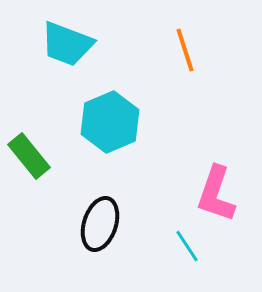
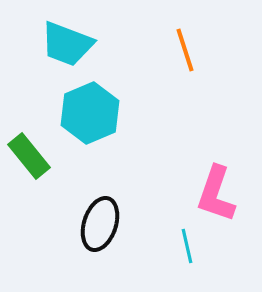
cyan hexagon: moved 20 px left, 9 px up
cyan line: rotated 20 degrees clockwise
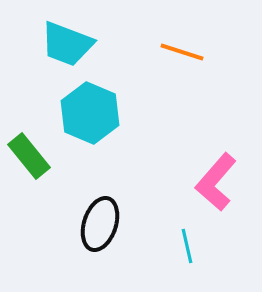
orange line: moved 3 px left, 2 px down; rotated 54 degrees counterclockwise
cyan hexagon: rotated 14 degrees counterclockwise
pink L-shape: moved 12 px up; rotated 22 degrees clockwise
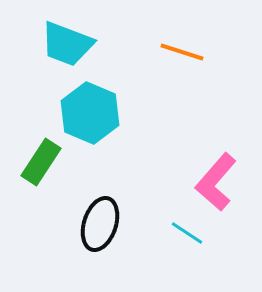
green rectangle: moved 12 px right, 6 px down; rotated 72 degrees clockwise
cyan line: moved 13 px up; rotated 44 degrees counterclockwise
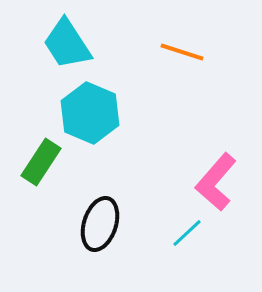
cyan trapezoid: rotated 36 degrees clockwise
cyan line: rotated 76 degrees counterclockwise
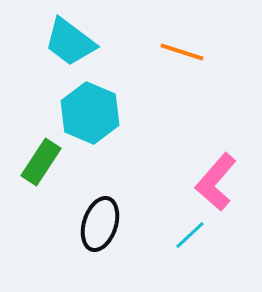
cyan trapezoid: moved 3 px right, 2 px up; rotated 20 degrees counterclockwise
cyan line: moved 3 px right, 2 px down
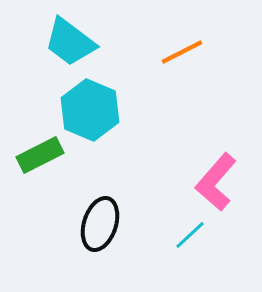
orange line: rotated 45 degrees counterclockwise
cyan hexagon: moved 3 px up
green rectangle: moved 1 px left, 7 px up; rotated 30 degrees clockwise
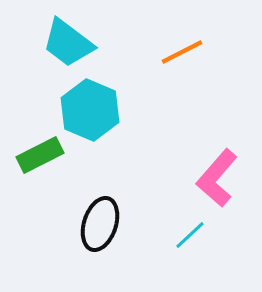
cyan trapezoid: moved 2 px left, 1 px down
pink L-shape: moved 1 px right, 4 px up
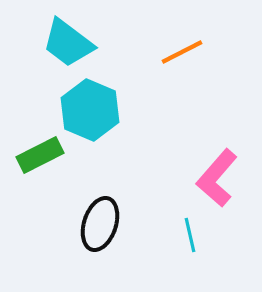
cyan line: rotated 60 degrees counterclockwise
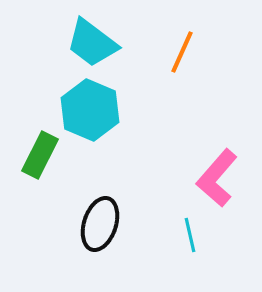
cyan trapezoid: moved 24 px right
orange line: rotated 39 degrees counterclockwise
green rectangle: rotated 36 degrees counterclockwise
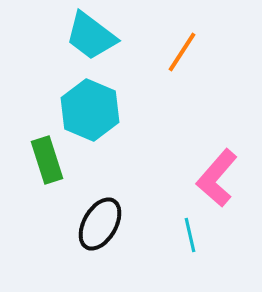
cyan trapezoid: moved 1 px left, 7 px up
orange line: rotated 9 degrees clockwise
green rectangle: moved 7 px right, 5 px down; rotated 45 degrees counterclockwise
black ellipse: rotated 12 degrees clockwise
